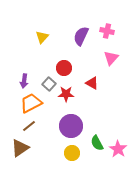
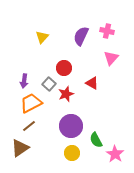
red star: rotated 21 degrees counterclockwise
green semicircle: moved 1 px left, 3 px up
pink star: moved 3 px left, 5 px down
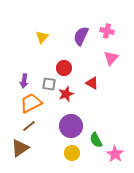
gray square: rotated 32 degrees counterclockwise
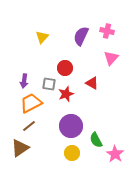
red circle: moved 1 px right
